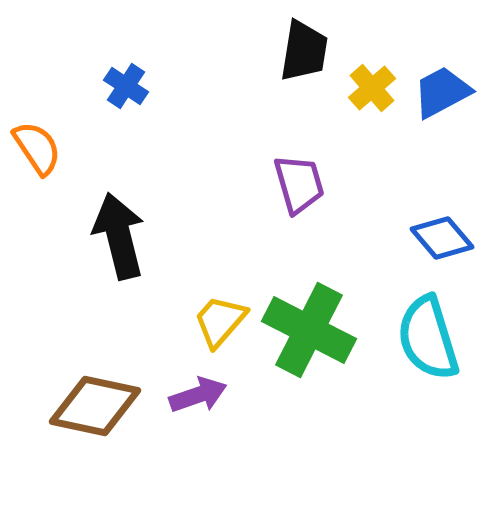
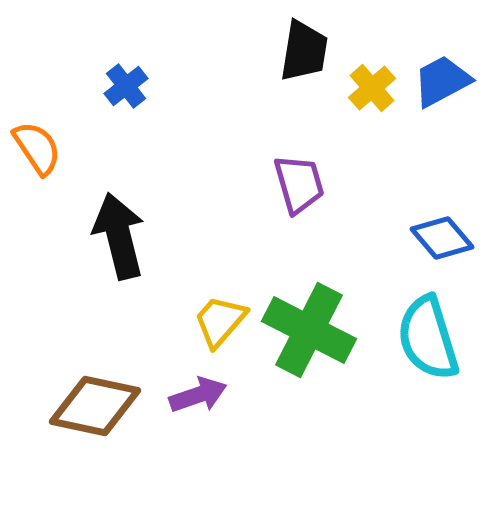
blue cross: rotated 18 degrees clockwise
blue trapezoid: moved 11 px up
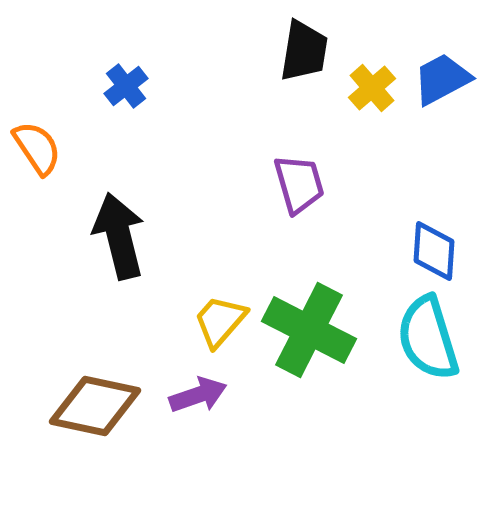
blue trapezoid: moved 2 px up
blue diamond: moved 8 px left, 13 px down; rotated 44 degrees clockwise
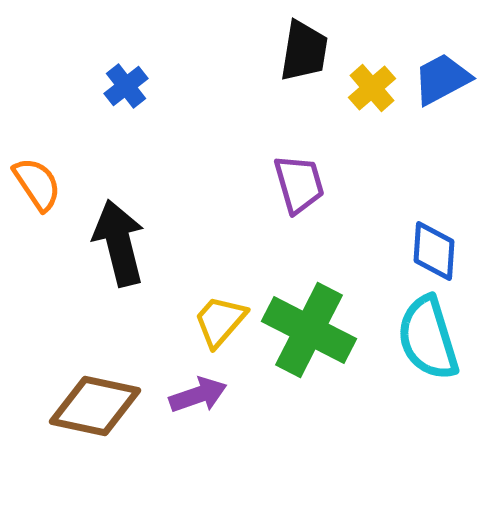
orange semicircle: moved 36 px down
black arrow: moved 7 px down
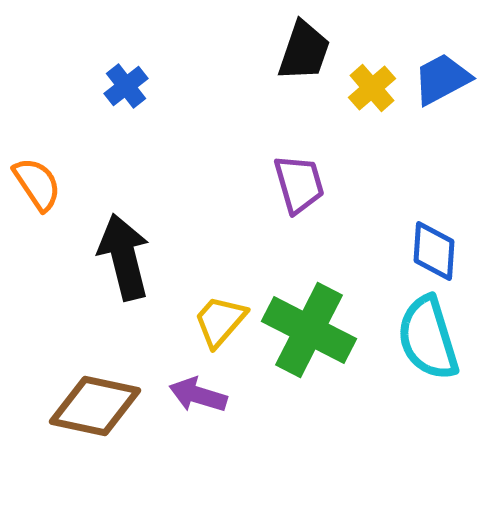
black trapezoid: rotated 10 degrees clockwise
black arrow: moved 5 px right, 14 px down
purple arrow: rotated 144 degrees counterclockwise
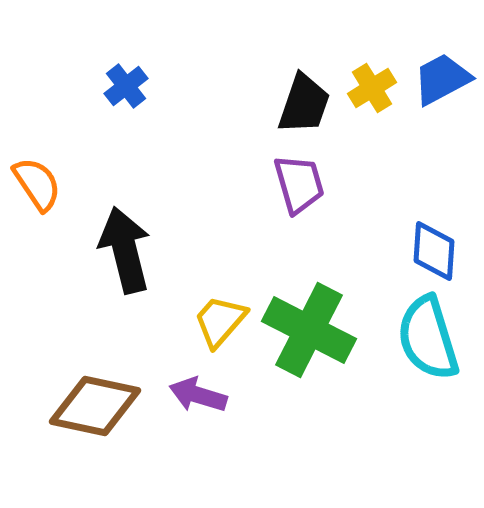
black trapezoid: moved 53 px down
yellow cross: rotated 9 degrees clockwise
black arrow: moved 1 px right, 7 px up
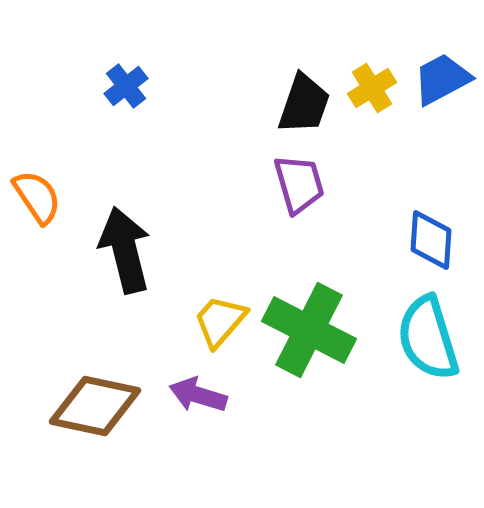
orange semicircle: moved 13 px down
blue diamond: moved 3 px left, 11 px up
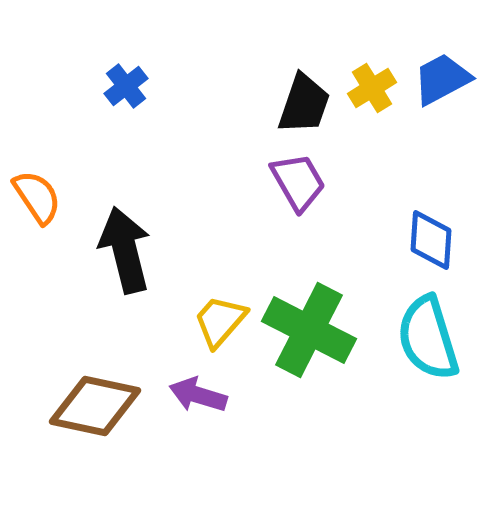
purple trapezoid: moved 1 px left, 2 px up; rotated 14 degrees counterclockwise
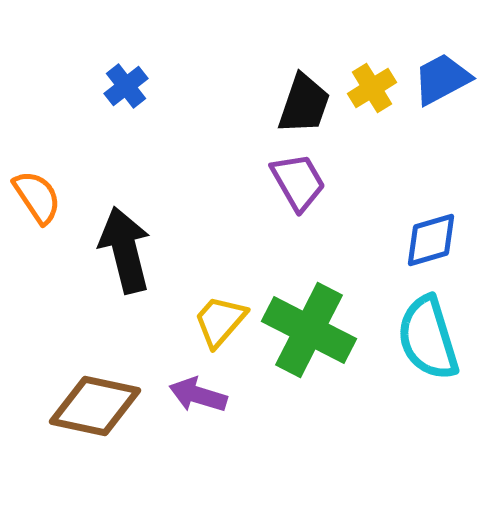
blue diamond: rotated 70 degrees clockwise
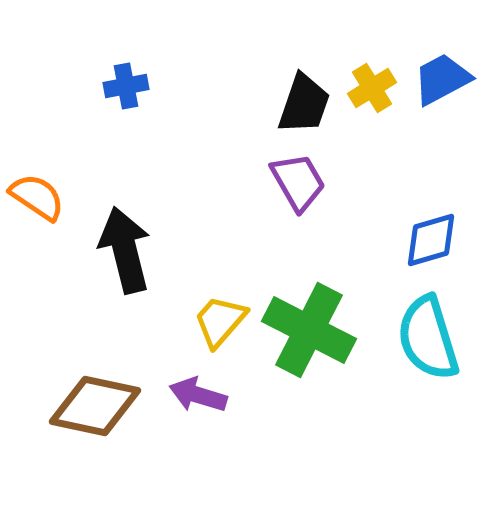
blue cross: rotated 27 degrees clockwise
orange semicircle: rotated 22 degrees counterclockwise
